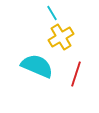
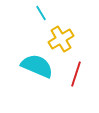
cyan line: moved 11 px left
yellow cross: moved 2 px down
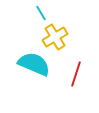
yellow cross: moved 6 px left, 2 px up
cyan semicircle: moved 3 px left, 2 px up
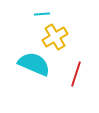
cyan line: moved 1 px right, 1 px down; rotated 63 degrees counterclockwise
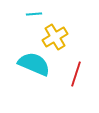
cyan line: moved 8 px left
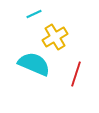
cyan line: rotated 21 degrees counterclockwise
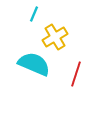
cyan line: rotated 42 degrees counterclockwise
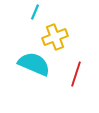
cyan line: moved 1 px right, 2 px up
yellow cross: rotated 10 degrees clockwise
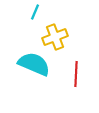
red line: rotated 15 degrees counterclockwise
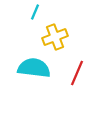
cyan semicircle: moved 4 px down; rotated 16 degrees counterclockwise
red line: moved 1 px right, 1 px up; rotated 20 degrees clockwise
